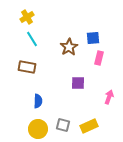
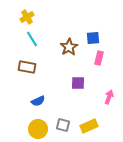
blue semicircle: rotated 64 degrees clockwise
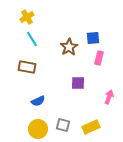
yellow rectangle: moved 2 px right, 1 px down
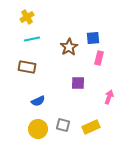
cyan line: rotated 70 degrees counterclockwise
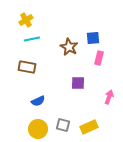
yellow cross: moved 1 px left, 3 px down
brown star: rotated 12 degrees counterclockwise
yellow rectangle: moved 2 px left
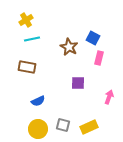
blue square: rotated 32 degrees clockwise
